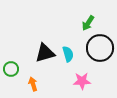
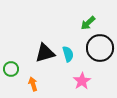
green arrow: rotated 14 degrees clockwise
pink star: rotated 30 degrees counterclockwise
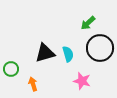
pink star: rotated 24 degrees counterclockwise
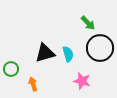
green arrow: rotated 91 degrees counterclockwise
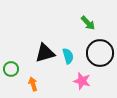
black circle: moved 5 px down
cyan semicircle: moved 2 px down
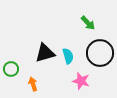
pink star: moved 1 px left
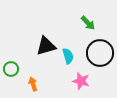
black triangle: moved 1 px right, 7 px up
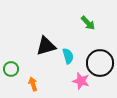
black circle: moved 10 px down
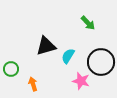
cyan semicircle: rotated 133 degrees counterclockwise
black circle: moved 1 px right, 1 px up
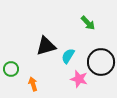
pink star: moved 2 px left, 2 px up
